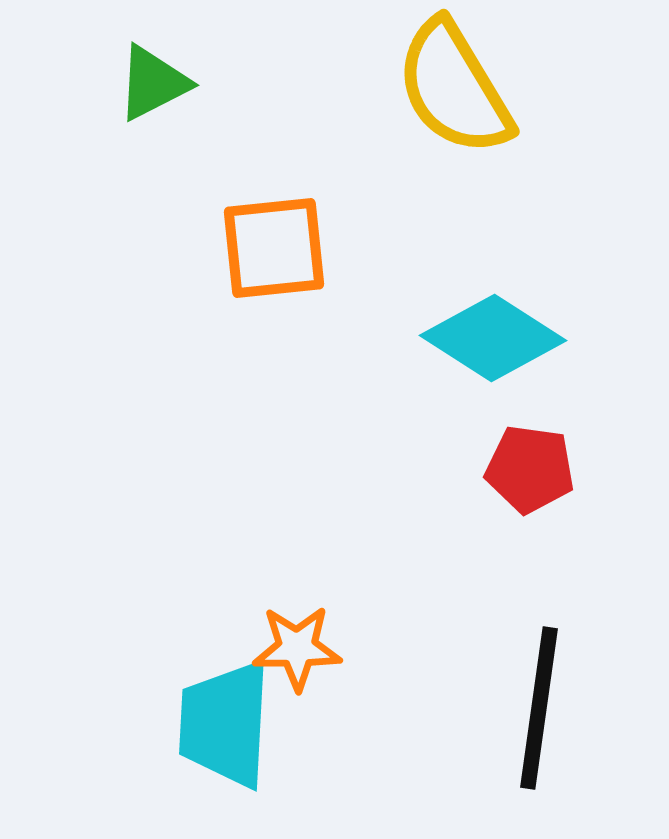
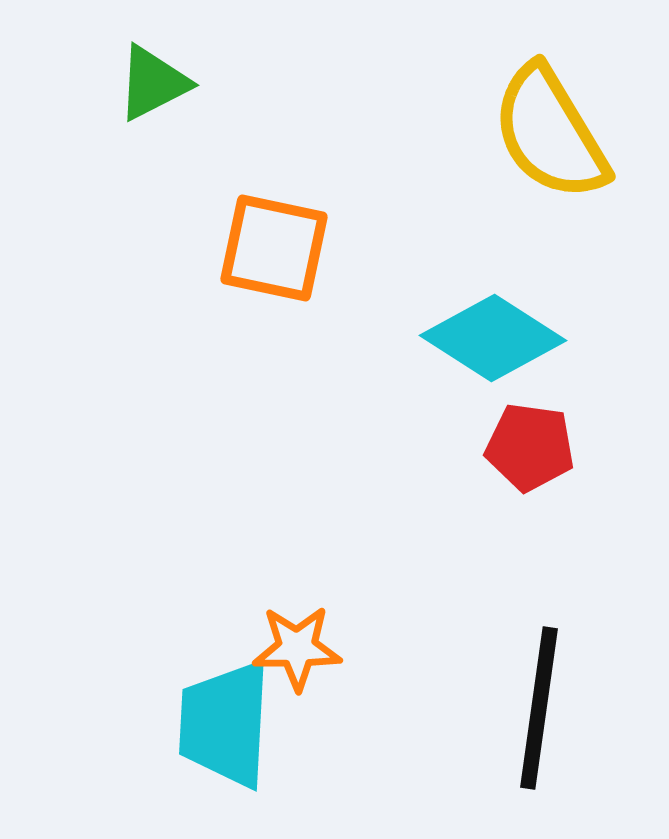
yellow semicircle: moved 96 px right, 45 px down
orange square: rotated 18 degrees clockwise
red pentagon: moved 22 px up
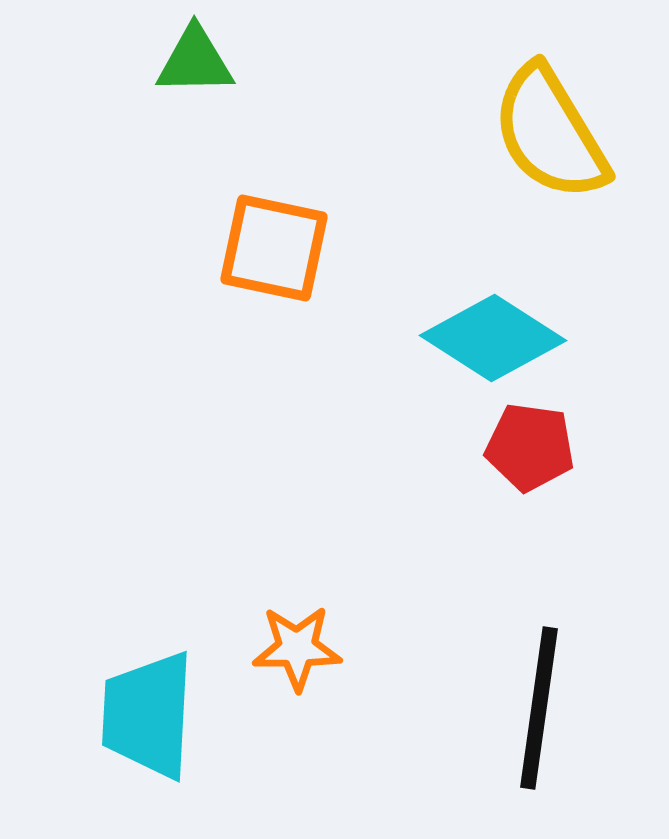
green triangle: moved 42 px right, 22 px up; rotated 26 degrees clockwise
cyan trapezoid: moved 77 px left, 9 px up
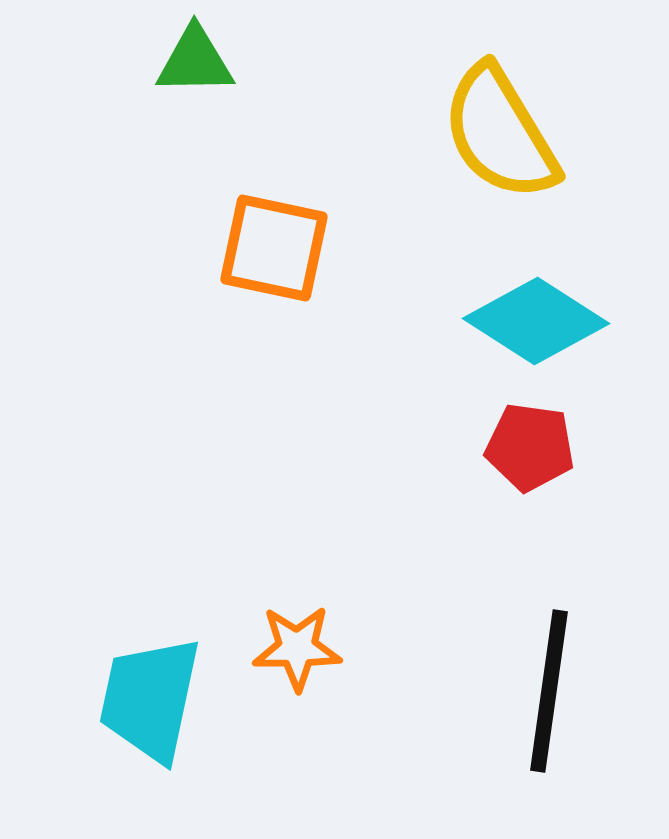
yellow semicircle: moved 50 px left
cyan diamond: moved 43 px right, 17 px up
black line: moved 10 px right, 17 px up
cyan trapezoid: moved 2 px right, 16 px up; rotated 9 degrees clockwise
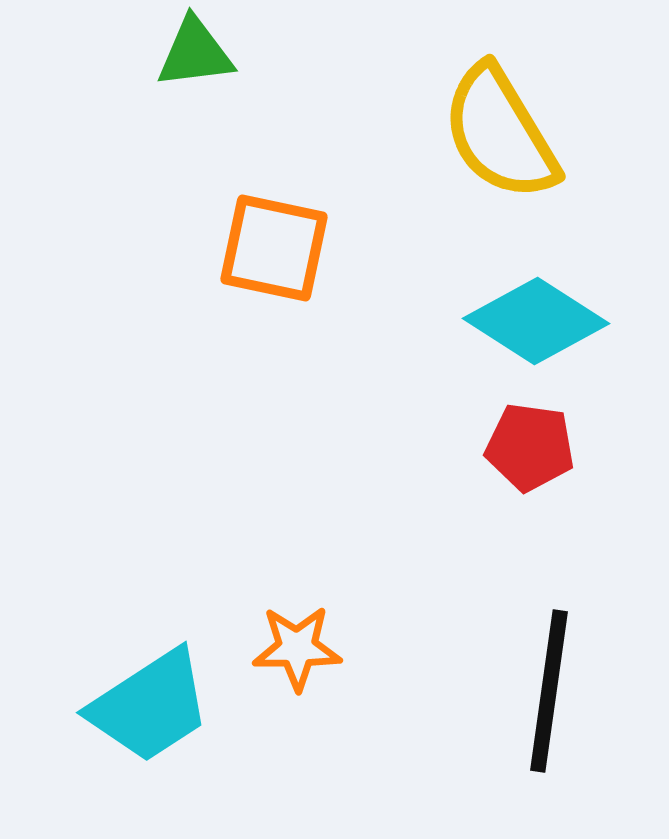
green triangle: moved 8 px up; rotated 6 degrees counterclockwise
cyan trapezoid: moved 7 px down; rotated 135 degrees counterclockwise
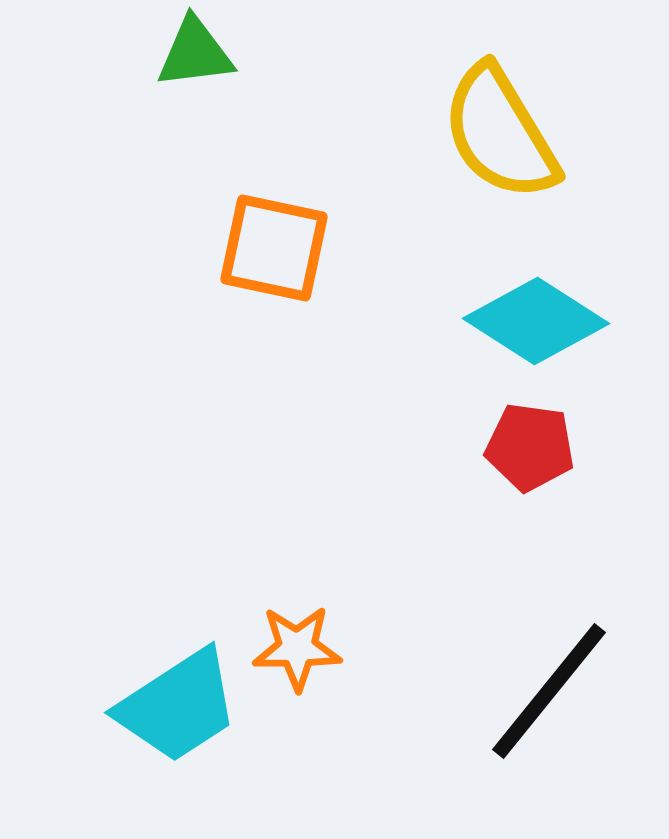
black line: rotated 31 degrees clockwise
cyan trapezoid: moved 28 px right
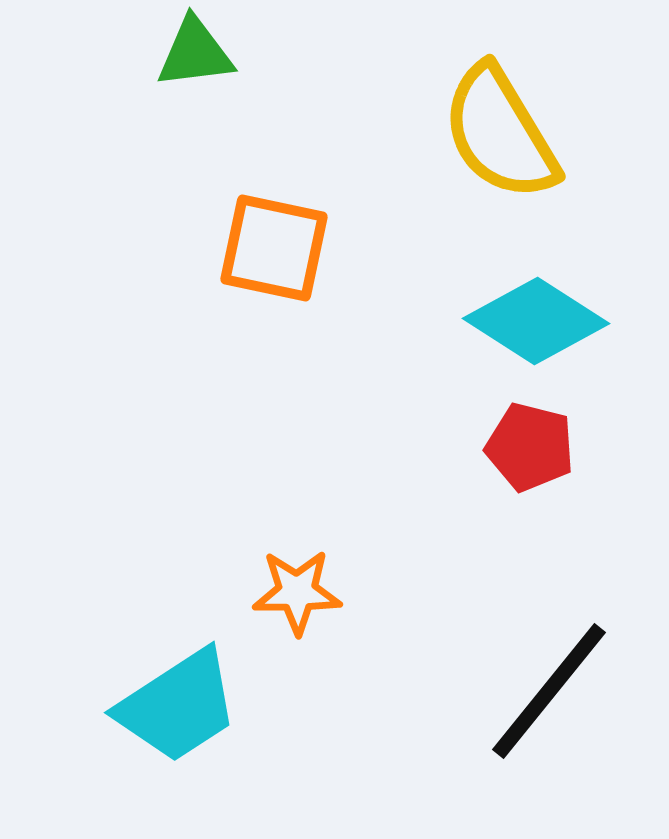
red pentagon: rotated 6 degrees clockwise
orange star: moved 56 px up
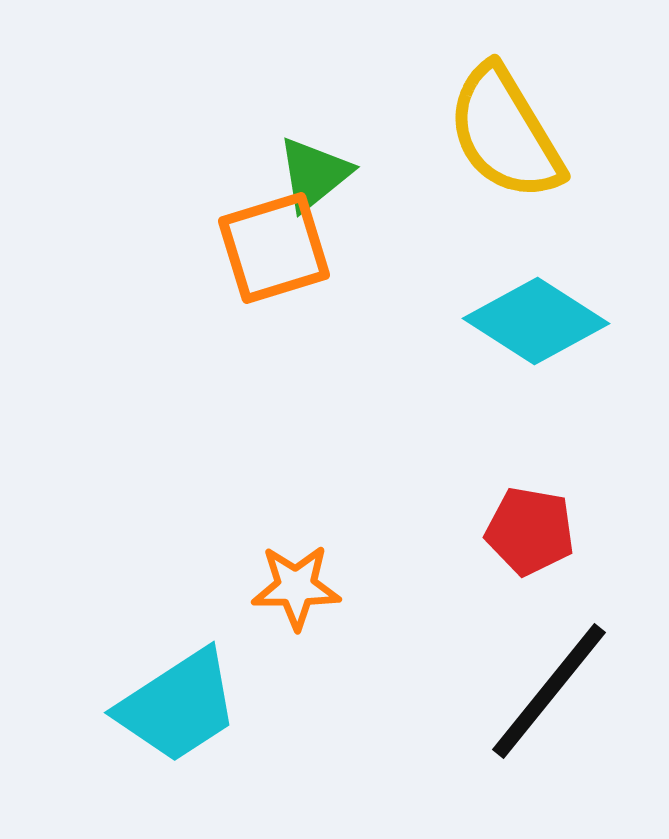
green triangle: moved 119 px right, 121 px down; rotated 32 degrees counterclockwise
yellow semicircle: moved 5 px right
orange square: rotated 29 degrees counterclockwise
red pentagon: moved 84 px down; rotated 4 degrees counterclockwise
orange star: moved 1 px left, 5 px up
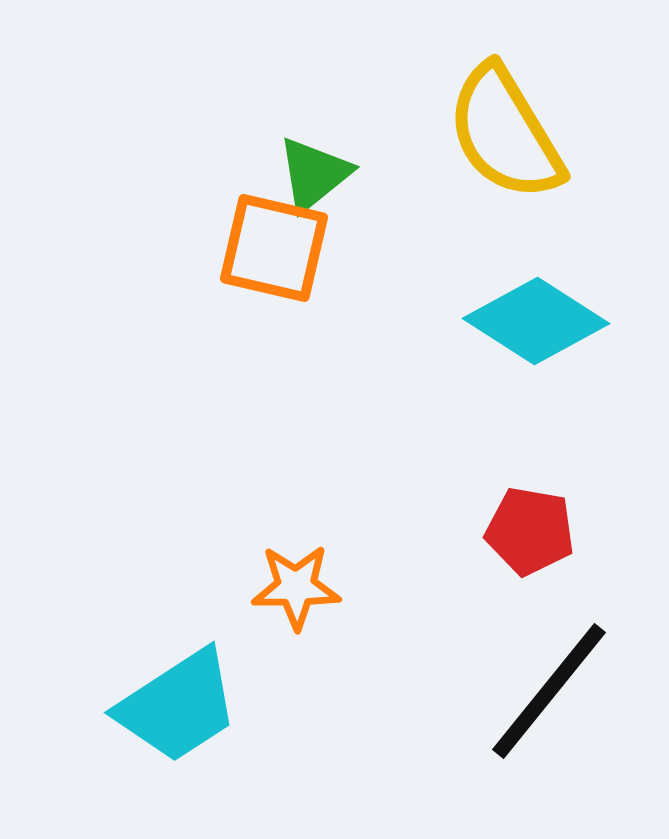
orange square: rotated 30 degrees clockwise
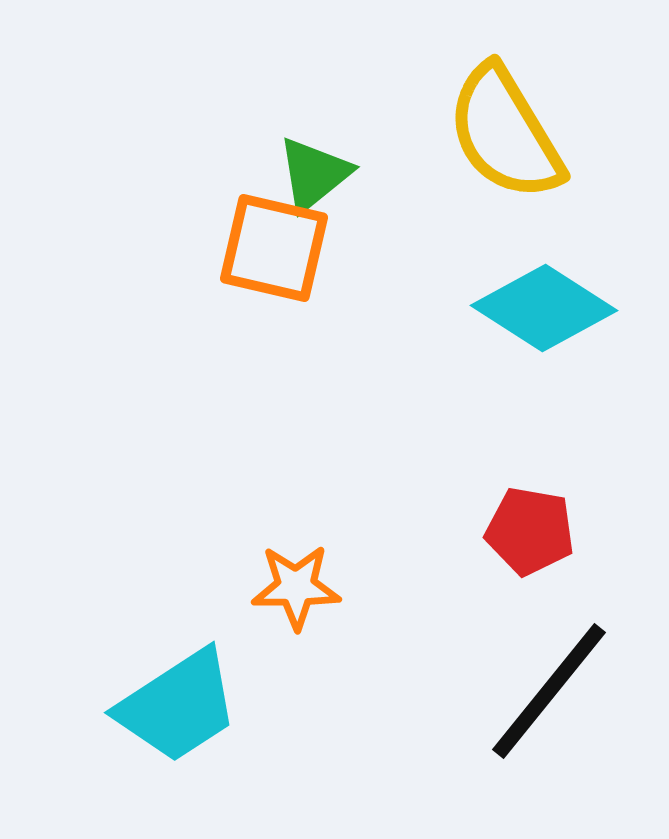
cyan diamond: moved 8 px right, 13 px up
